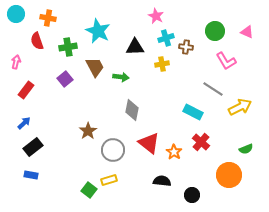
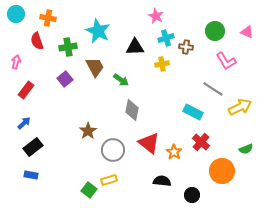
green arrow: moved 3 px down; rotated 28 degrees clockwise
orange circle: moved 7 px left, 4 px up
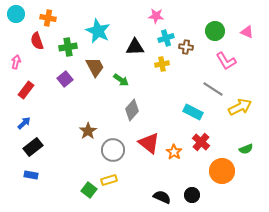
pink star: rotated 21 degrees counterclockwise
gray diamond: rotated 30 degrees clockwise
black semicircle: moved 16 px down; rotated 18 degrees clockwise
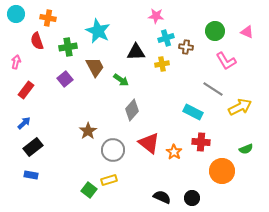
black triangle: moved 1 px right, 5 px down
red cross: rotated 36 degrees counterclockwise
black circle: moved 3 px down
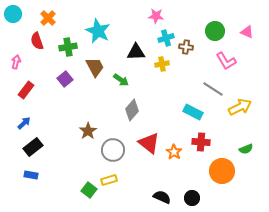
cyan circle: moved 3 px left
orange cross: rotated 35 degrees clockwise
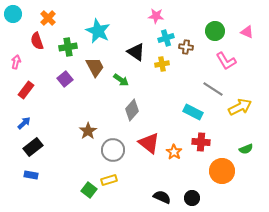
black triangle: rotated 36 degrees clockwise
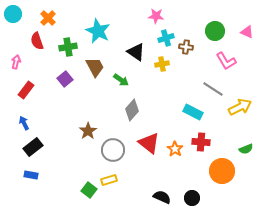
blue arrow: rotated 72 degrees counterclockwise
orange star: moved 1 px right, 3 px up
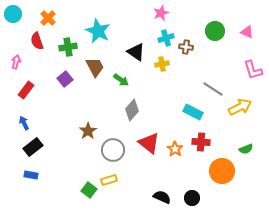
pink star: moved 5 px right, 3 px up; rotated 28 degrees counterclockwise
pink L-shape: moved 27 px right, 9 px down; rotated 15 degrees clockwise
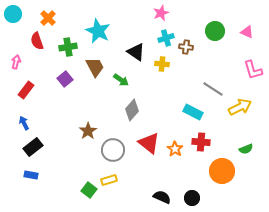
yellow cross: rotated 16 degrees clockwise
